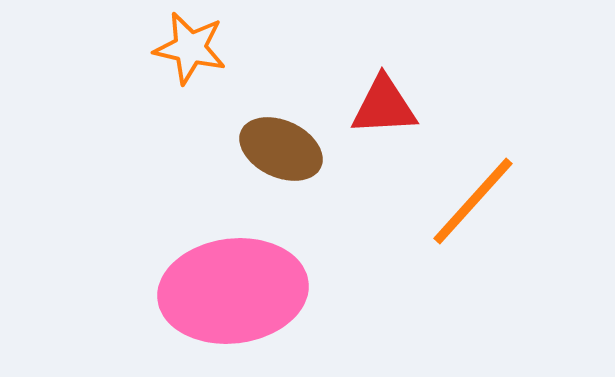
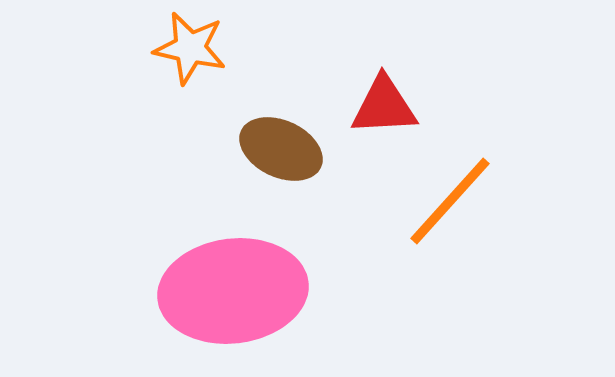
orange line: moved 23 px left
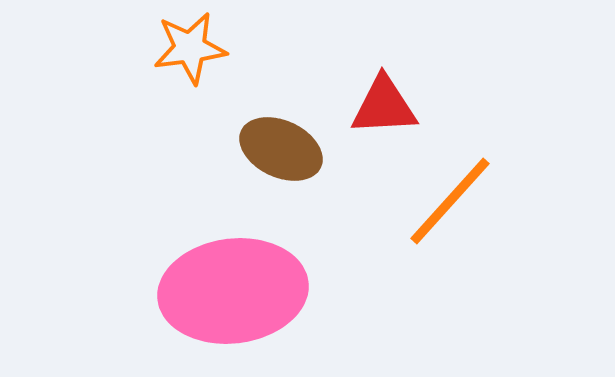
orange star: rotated 20 degrees counterclockwise
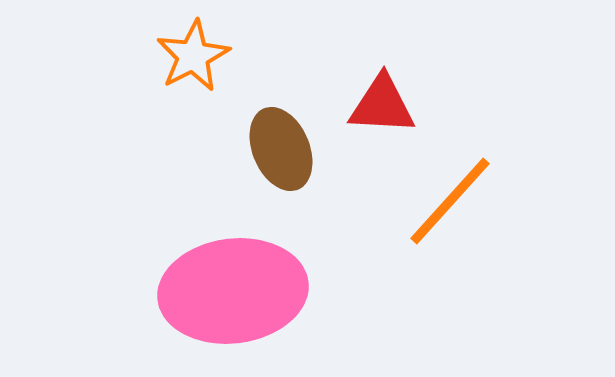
orange star: moved 3 px right, 8 px down; rotated 20 degrees counterclockwise
red triangle: moved 2 px left, 1 px up; rotated 6 degrees clockwise
brown ellipse: rotated 42 degrees clockwise
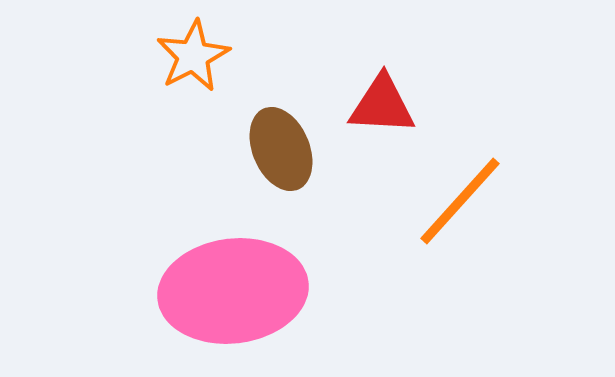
orange line: moved 10 px right
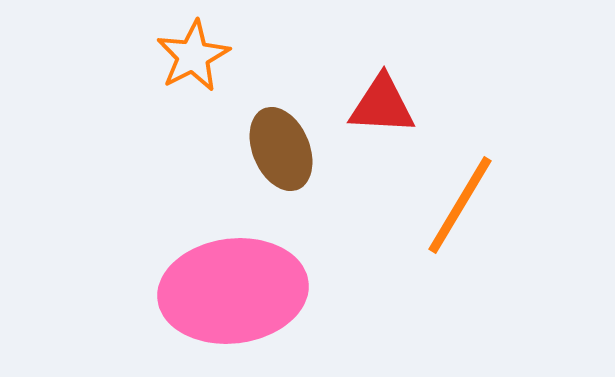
orange line: moved 4 px down; rotated 11 degrees counterclockwise
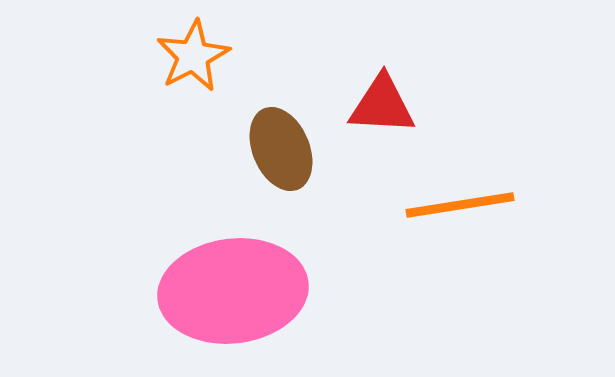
orange line: rotated 50 degrees clockwise
